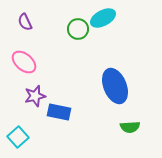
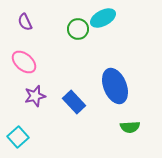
blue rectangle: moved 15 px right, 10 px up; rotated 35 degrees clockwise
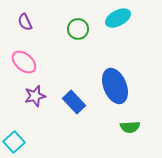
cyan ellipse: moved 15 px right
cyan square: moved 4 px left, 5 px down
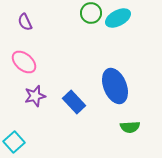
green circle: moved 13 px right, 16 px up
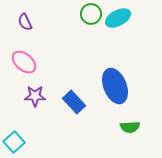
green circle: moved 1 px down
purple star: rotated 15 degrees clockwise
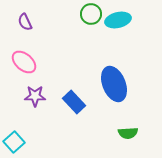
cyan ellipse: moved 2 px down; rotated 15 degrees clockwise
blue ellipse: moved 1 px left, 2 px up
green semicircle: moved 2 px left, 6 px down
